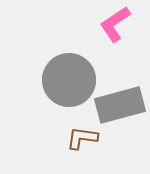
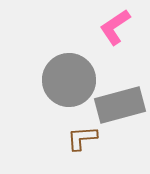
pink L-shape: moved 3 px down
brown L-shape: rotated 12 degrees counterclockwise
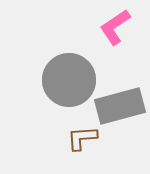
gray rectangle: moved 1 px down
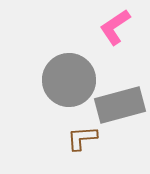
gray rectangle: moved 1 px up
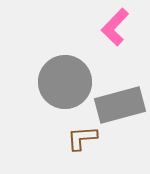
pink L-shape: rotated 12 degrees counterclockwise
gray circle: moved 4 px left, 2 px down
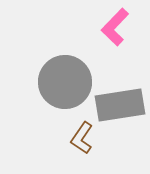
gray rectangle: rotated 6 degrees clockwise
brown L-shape: rotated 52 degrees counterclockwise
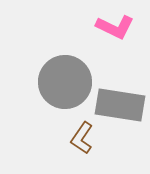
pink L-shape: rotated 108 degrees counterclockwise
gray rectangle: rotated 18 degrees clockwise
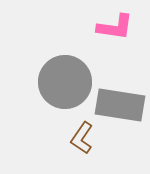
pink L-shape: rotated 18 degrees counterclockwise
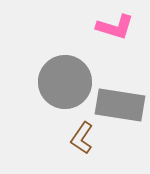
pink L-shape: rotated 9 degrees clockwise
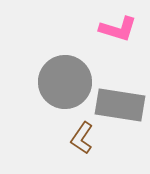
pink L-shape: moved 3 px right, 2 px down
